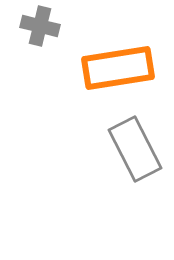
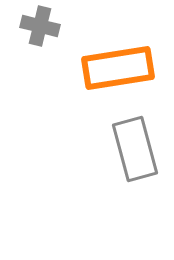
gray rectangle: rotated 12 degrees clockwise
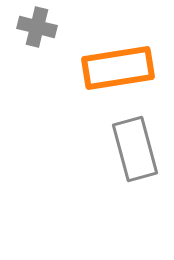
gray cross: moved 3 px left, 1 px down
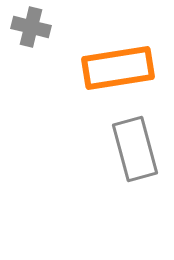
gray cross: moved 6 px left
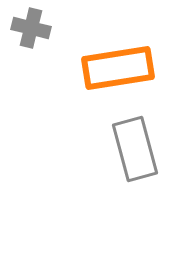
gray cross: moved 1 px down
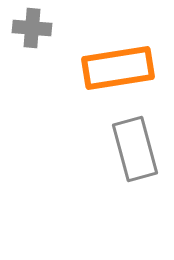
gray cross: moved 1 px right; rotated 9 degrees counterclockwise
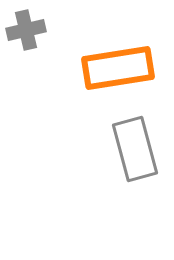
gray cross: moved 6 px left, 2 px down; rotated 18 degrees counterclockwise
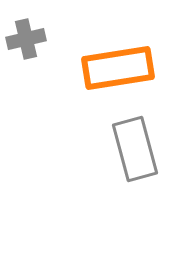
gray cross: moved 9 px down
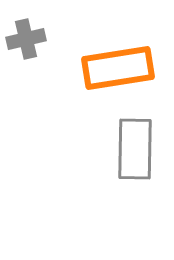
gray rectangle: rotated 16 degrees clockwise
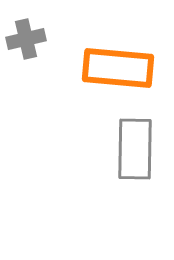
orange rectangle: rotated 14 degrees clockwise
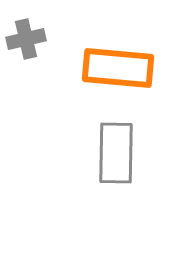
gray rectangle: moved 19 px left, 4 px down
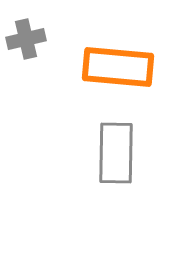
orange rectangle: moved 1 px up
